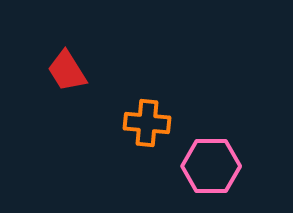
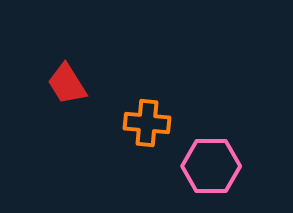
red trapezoid: moved 13 px down
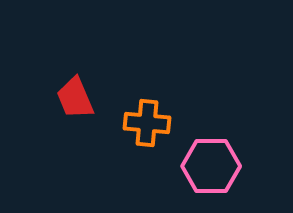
red trapezoid: moved 8 px right, 14 px down; rotated 9 degrees clockwise
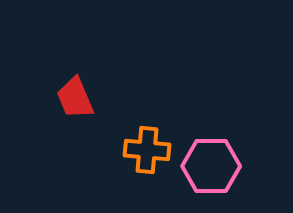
orange cross: moved 27 px down
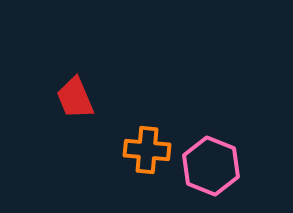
pink hexagon: rotated 22 degrees clockwise
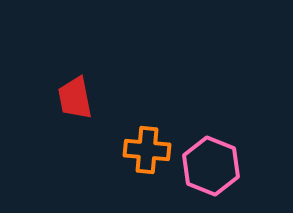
red trapezoid: rotated 12 degrees clockwise
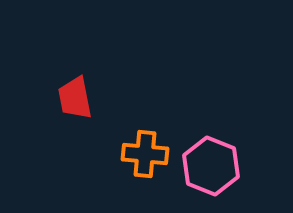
orange cross: moved 2 px left, 4 px down
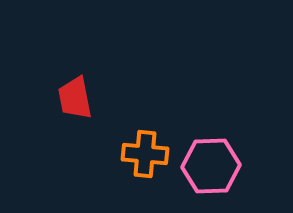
pink hexagon: rotated 24 degrees counterclockwise
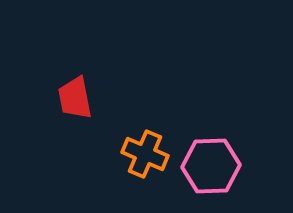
orange cross: rotated 18 degrees clockwise
